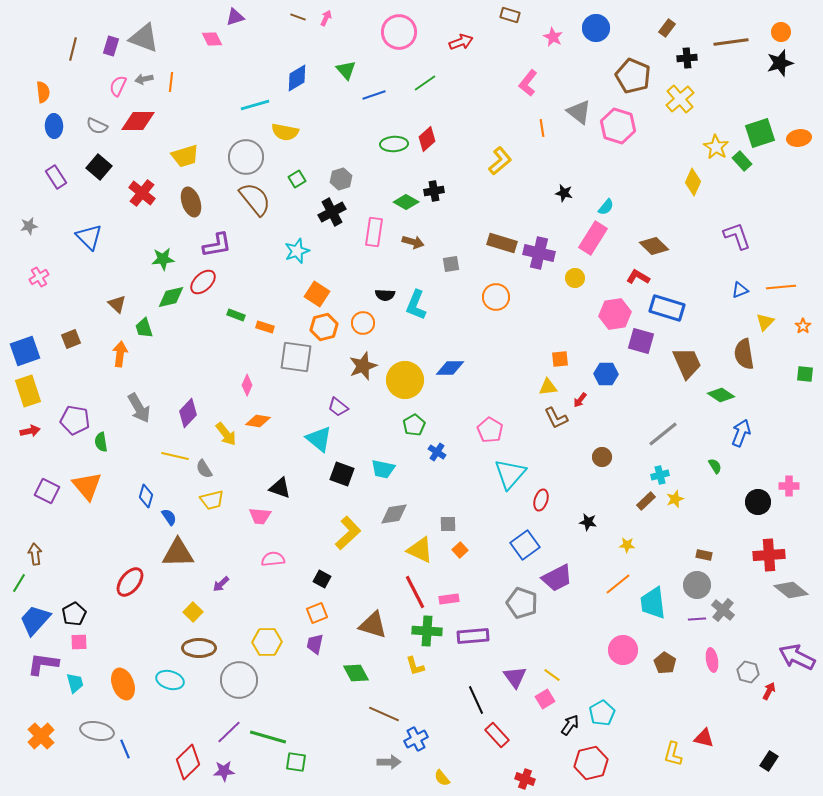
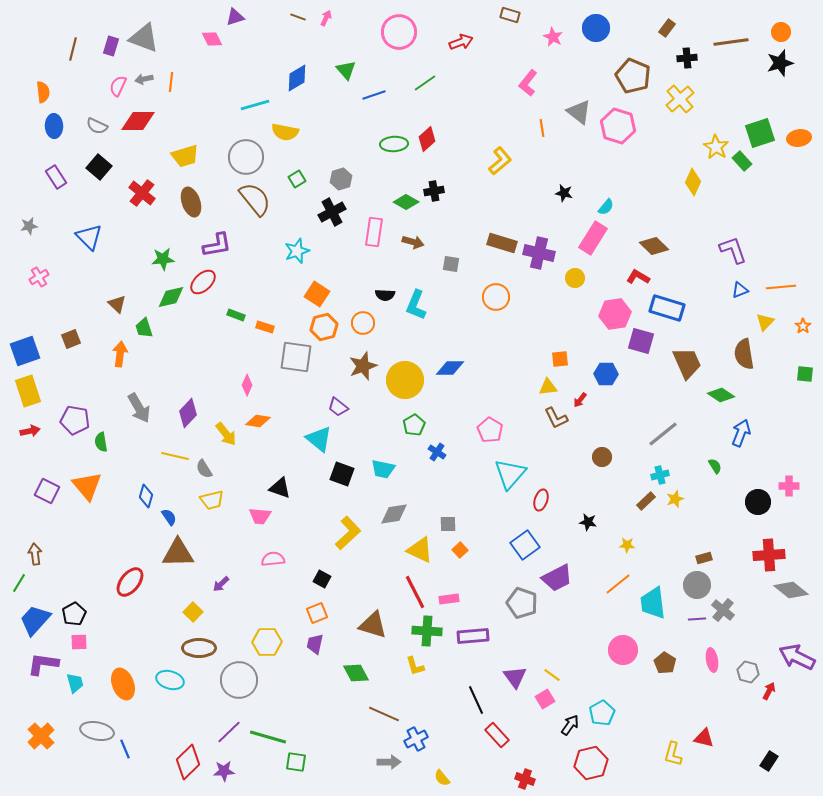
purple L-shape at (737, 236): moved 4 px left, 14 px down
gray square at (451, 264): rotated 18 degrees clockwise
brown rectangle at (704, 555): moved 3 px down; rotated 28 degrees counterclockwise
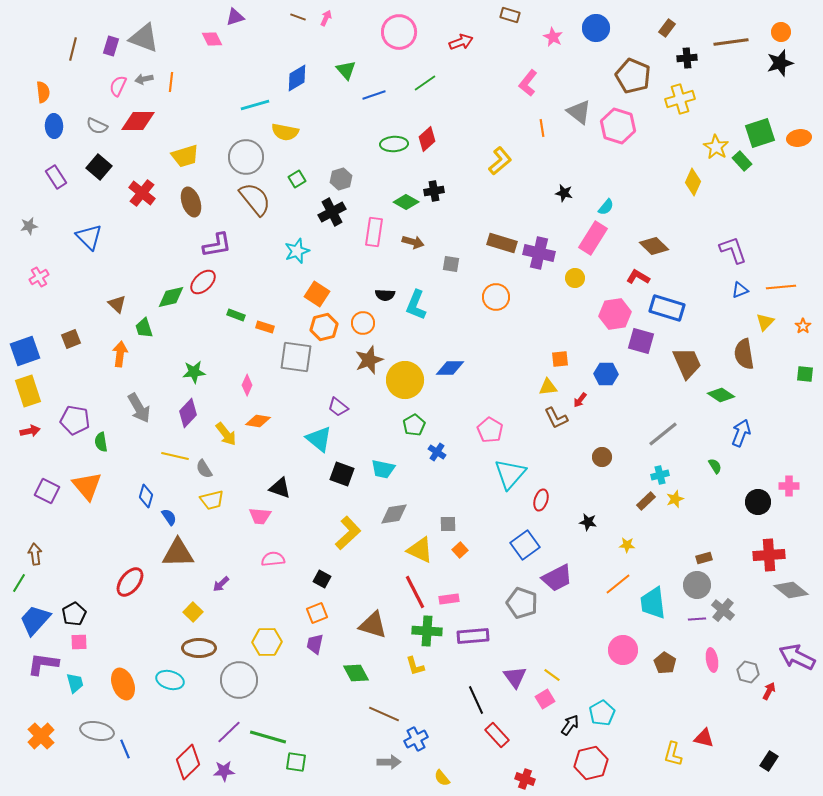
yellow cross at (680, 99): rotated 24 degrees clockwise
green star at (163, 259): moved 31 px right, 113 px down
brown star at (363, 366): moved 6 px right, 6 px up
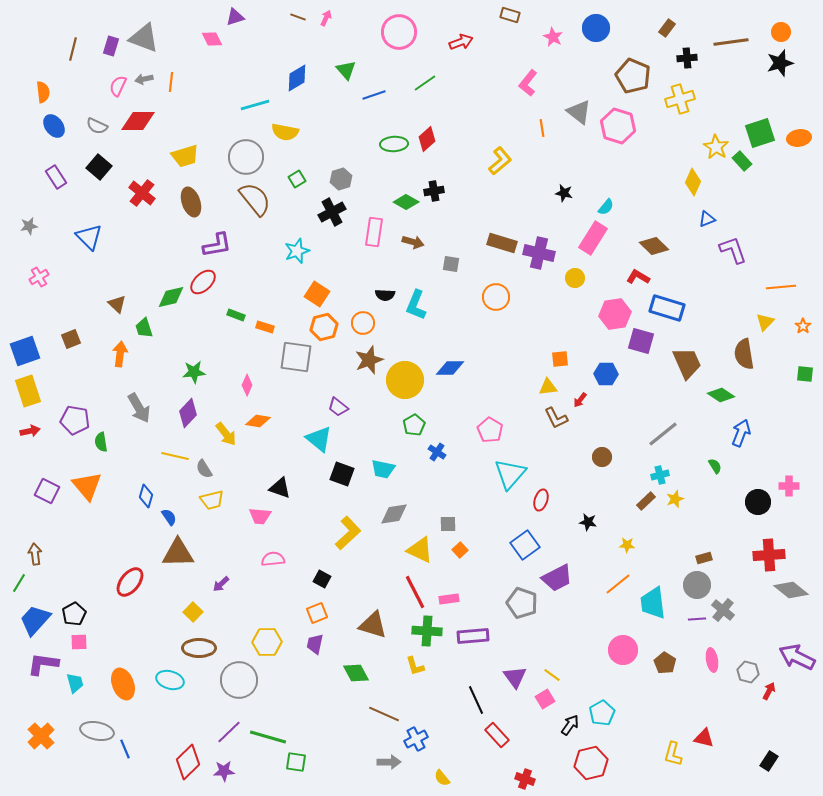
blue ellipse at (54, 126): rotated 35 degrees counterclockwise
blue triangle at (740, 290): moved 33 px left, 71 px up
